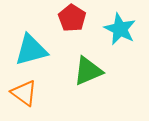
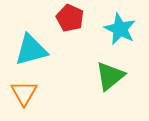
red pentagon: moved 2 px left; rotated 8 degrees counterclockwise
green triangle: moved 22 px right, 5 px down; rotated 16 degrees counterclockwise
orange triangle: rotated 24 degrees clockwise
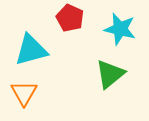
cyan star: rotated 12 degrees counterclockwise
green triangle: moved 2 px up
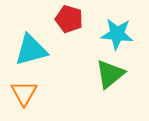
red pentagon: moved 1 px left, 1 px down; rotated 8 degrees counterclockwise
cyan star: moved 3 px left, 5 px down; rotated 8 degrees counterclockwise
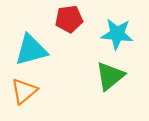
red pentagon: rotated 24 degrees counterclockwise
green triangle: moved 2 px down
orange triangle: moved 2 px up; rotated 20 degrees clockwise
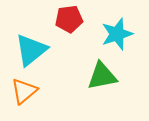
cyan star: rotated 24 degrees counterclockwise
cyan triangle: rotated 24 degrees counterclockwise
green triangle: moved 8 px left; rotated 28 degrees clockwise
